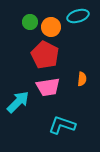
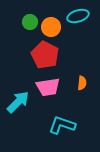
orange semicircle: moved 4 px down
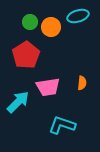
red pentagon: moved 19 px left; rotated 12 degrees clockwise
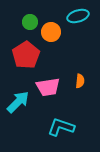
orange circle: moved 5 px down
orange semicircle: moved 2 px left, 2 px up
cyan L-shape: moved 1 px left, 2 px down
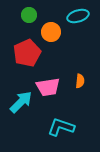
green circle: moved 1 px left, 7 px up
red pentagon: moved 1 px right, 2 px up; rotated 8 degrees clockwise
cyan arrow: moved 3 px right
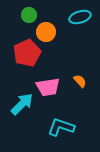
cyan ellipse: moved 2 px right, 1 px down
orange circle: moved 5 px left
orange semicircle: rotated 48 degrees counterclockwise
cyan arrow: moved 1 px right, 2 px down
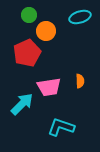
orange circle: moved 1 px up
orange semicircle: rotated 40 degrees clockwise
pink trapezoid: moved 1 px right
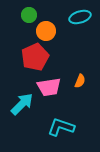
red pentagon: moved 8 px right, 4 px down
orange semicircle: rotated 24 degrees clockwise
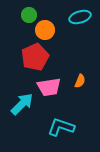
orange circle: moved 1 px left, 1 px up
